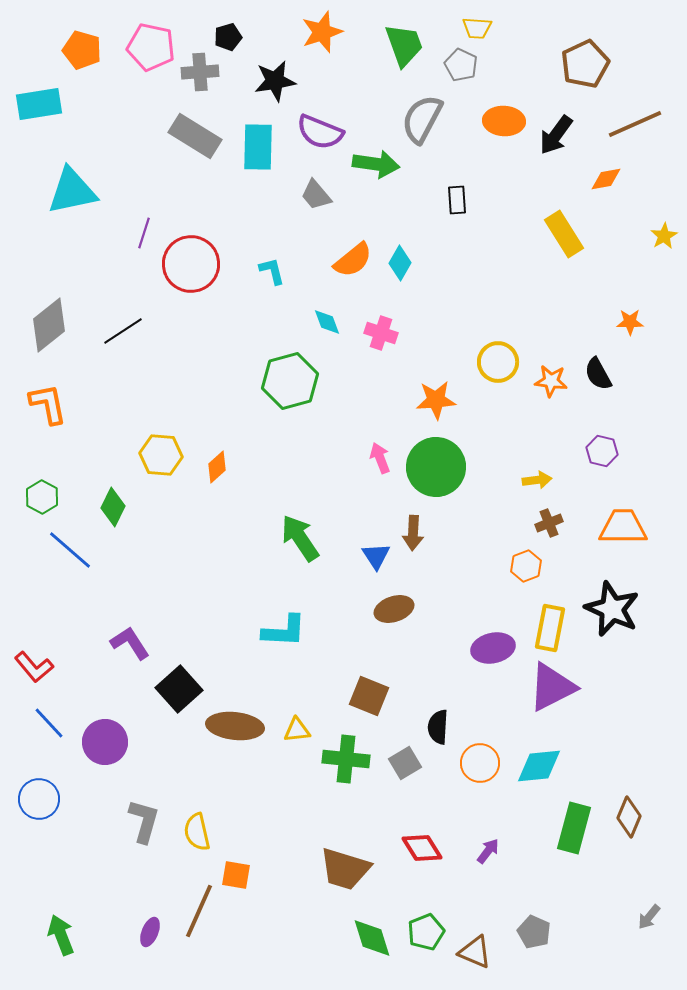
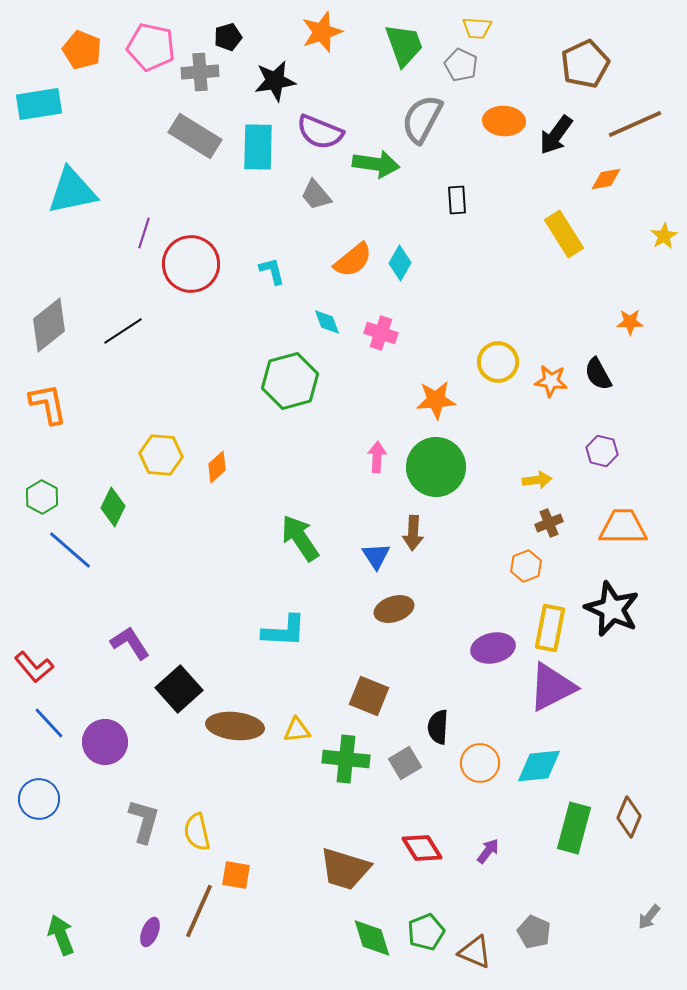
orange pentagon at (82, 50): rotated 6 degrees clockwise
pink arrow at (380, 458): moved 3 px left, 1 px up; rotated 24 degrees clockwise
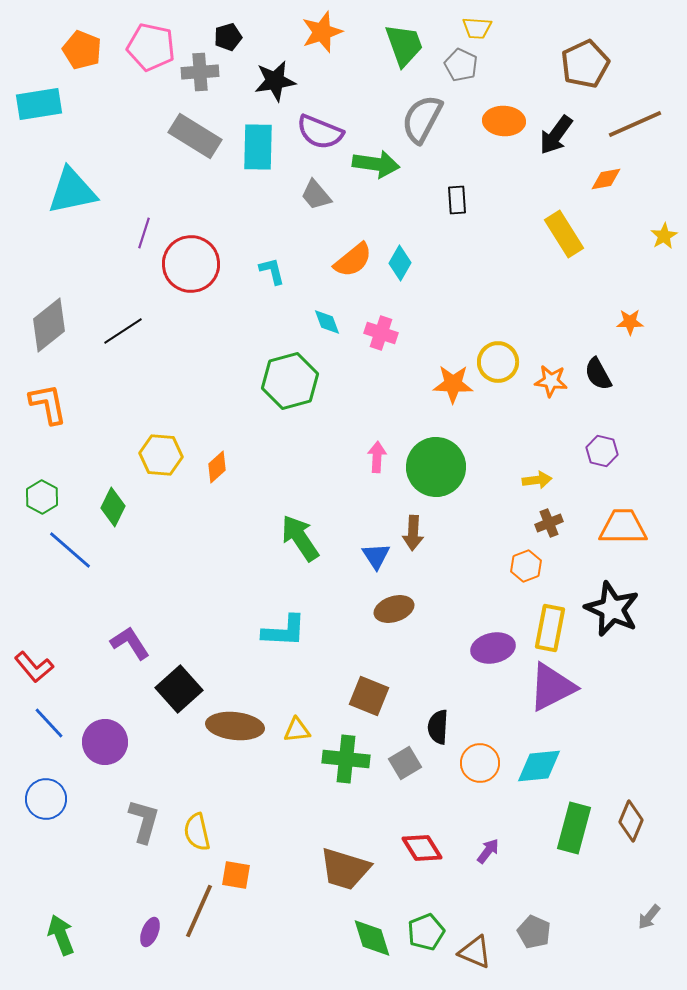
orange star at (436, 400): moved 17 px right, 16 px up; rotated 6 degrees clockwise
blue circle at (39, 799): moved 7 px right
brown diamond at (629, 817): moved 2 px right, 4 px down
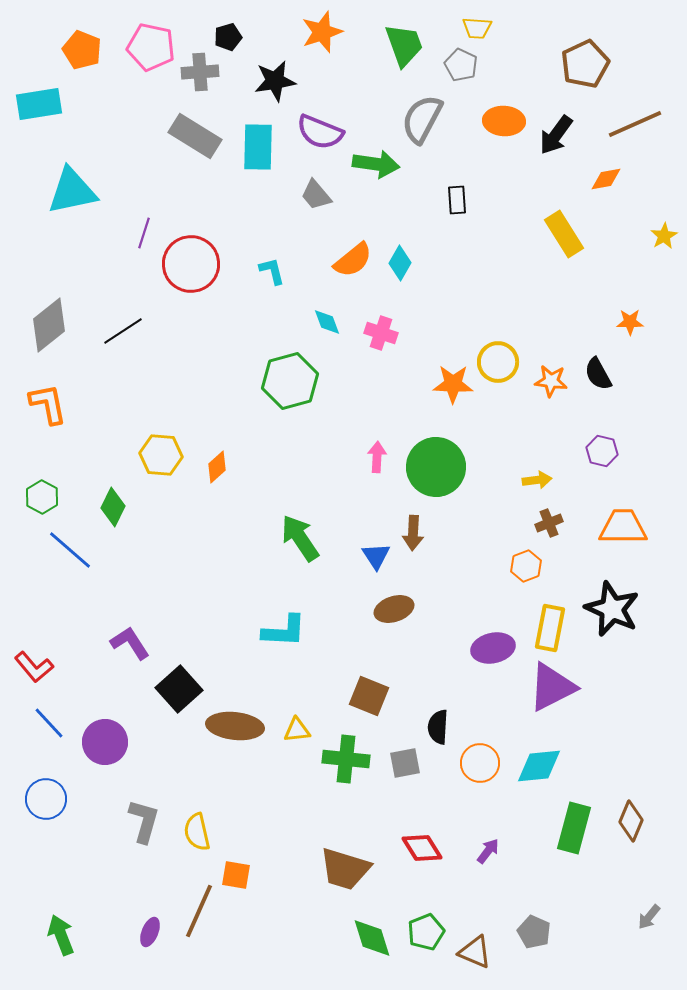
gray square at (405, 763): rotated 20 degrees clockwise
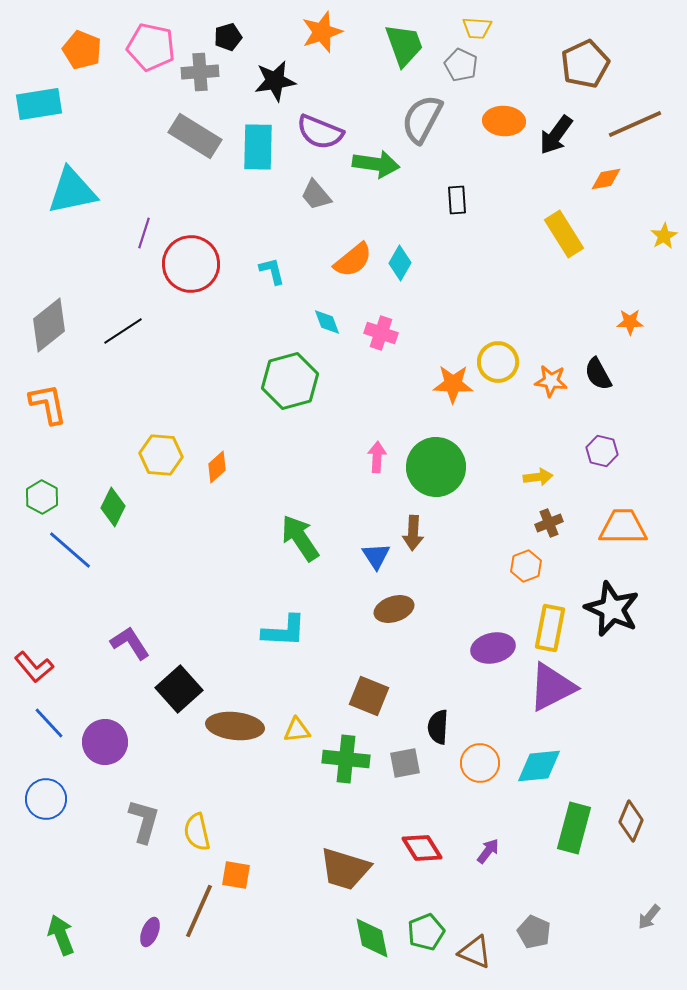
yellow arrow at (537, 480): moved 1 px right, 3 px up
green diamond at (372, 938): rotated 6 degrees clockwise
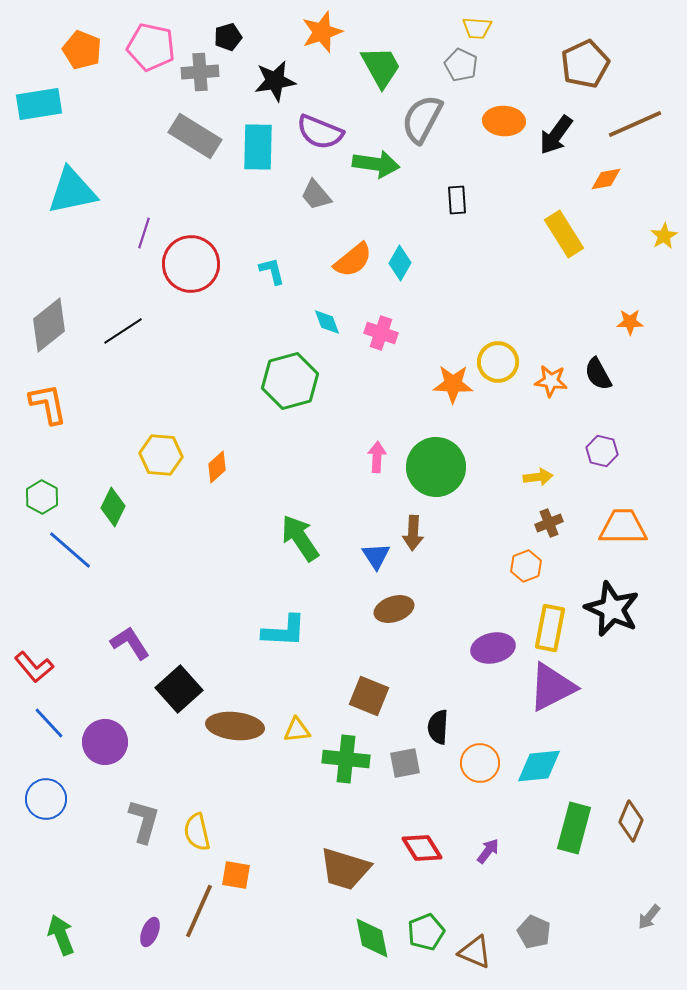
green trapezoid at (404, 45): moved 23 px left, 22 px down; rotated 9 degrees counterclockwise
